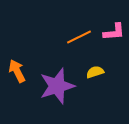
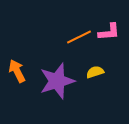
pink L-shape: moved 5 px left
purple star: moved 5 px up
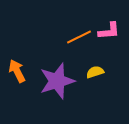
pink L-shape: moved 1 px up
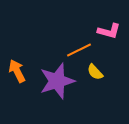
pink L-shape: rotated 20 degrees clockwise
orange line: moved 13 px down
yellow semicircle: rotated 114 degrees counterclockwise
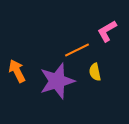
pink L-shape: moved 2 px left; rotated 135 degrees clockwise
orange line: moved 2 px left
yellow semicircle: rotated 30 degrees clockwise
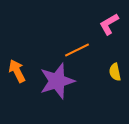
pink L-shape: moved 2 px right, 7 px up
yellow semicircle: moved 20 px right
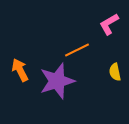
orange arrow: moved 3 px right, 1 px up
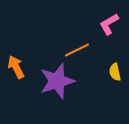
orange arrow: moved 4 px left, 3 px up
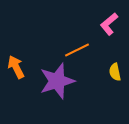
pink L-shape: rotated 10 degrees counterclockwise
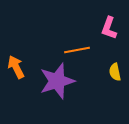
pink L-shape: moved 4 px down; rotated 30 degrees counterclockwise
orange line: rotated 15 degrees clockwise
